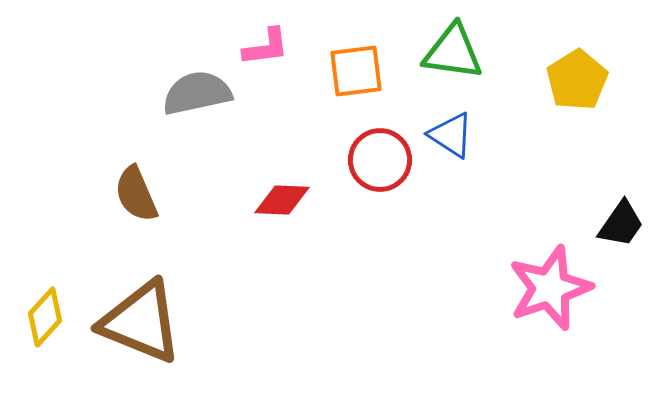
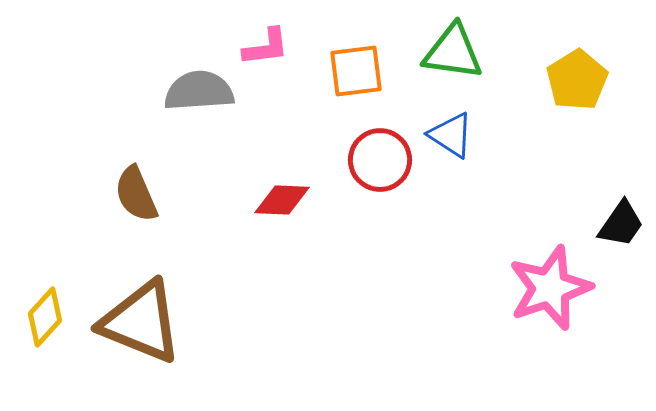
gray semicircle: moved 2 px right, 2 px up; rotated 8 degrees clockwise
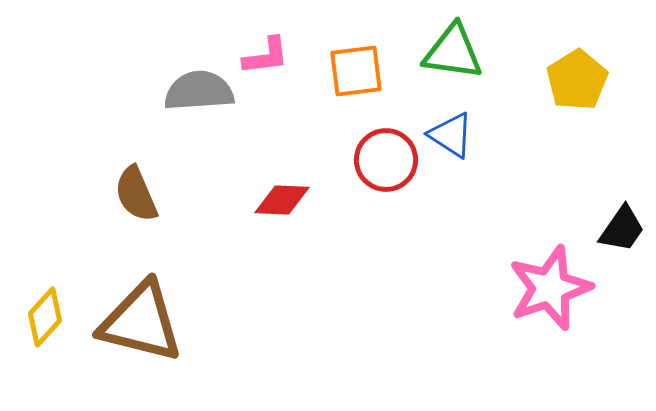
pink L-shape: moved 9 px down
red circle: moved 6 px right
black trapezoid: moved 1 px right, 5 px down
brown triangle: rotated 8 degrees counterclockwise
